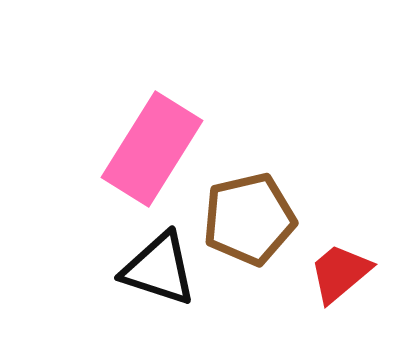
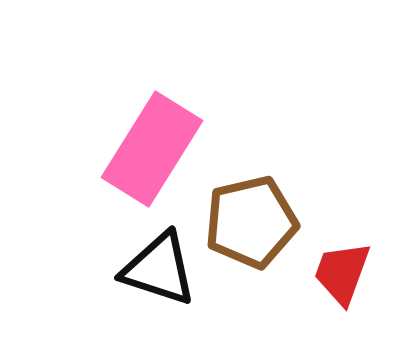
brown pentagon: moved 2 px right, 3 px down
red trapezoid: moved 2 px right; rotated 30 degrees counterclockwise
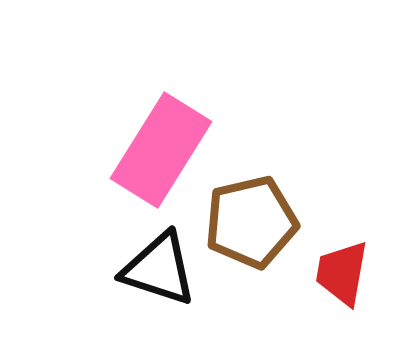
pink rectangle: moved 9 px right, 1 px down
red trapezoid: rotated 10 degrees counterclockwise
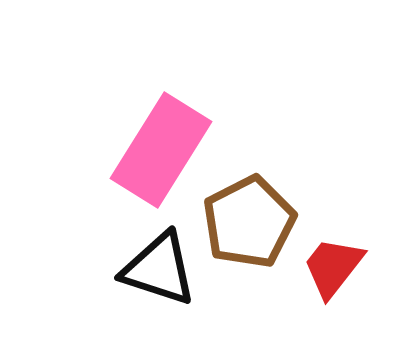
brown pentagon: moved 2 px left; rotated 14 degrees counterclockwise
red trapezoid: moved 9 px left, 6 px up; rotated 28 degrees clockwise
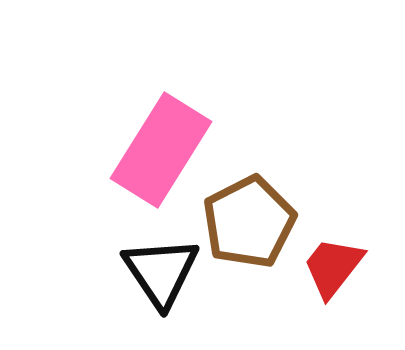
black triangle: moved 2 px right, 3 px down; rotated 38 degrees clockwise
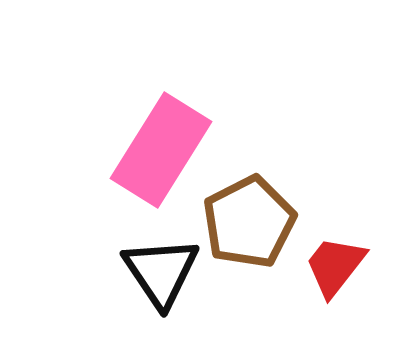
red trapezoid: moved 2 px right, 1 px up
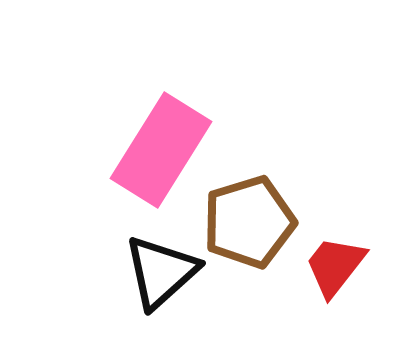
brown pentagon: rotated 10 degrees clockwise
black triangle: rotated 22 degrees clockwise
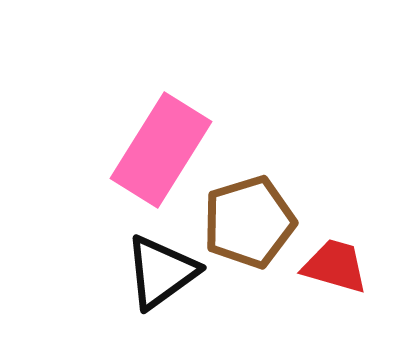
red trapezoid: rotated 68 degrees clockwise
black triangle: rotated 6 degrees clockwise
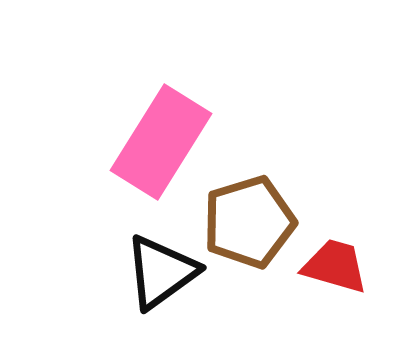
pink rectangle: moved 8 px up
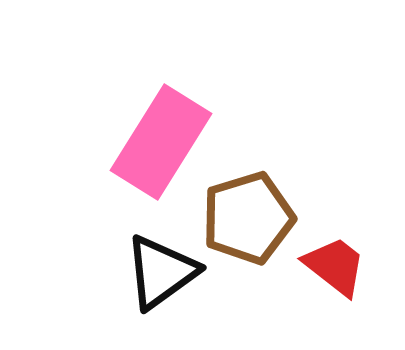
brown pentagon: moved 1 px left, 4 px up
red trapezoid: rotated 22 degrees clockwise
